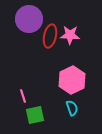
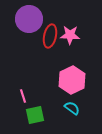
cyan semicircle: rotated 35 degrees counterclockwise
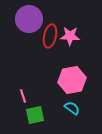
pink star: moved 1 px down
pink hexagon: rotated 16 degrees clockwise
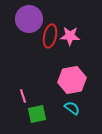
green square: moved 2 px right, 1 px up
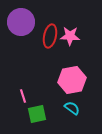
purple circle: moved 8 px left, 3 px down
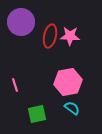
pink hexagon: moved 4 px left, 2 px down
pink line: moved 8 px left, 11 px up
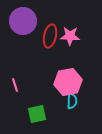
purple circle: moved 2 px right, 1 px up
cyan semicircle: moved 7 px up; rotated 56 degrees clockwise
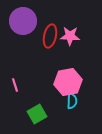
green square: rotated 18 degrees counterclockwise
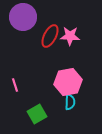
purple circle: moved 4 px up
red ellipse: rotated 15 degrees clockwise
cyan semicircle: moved 2 px left, 1 px down
